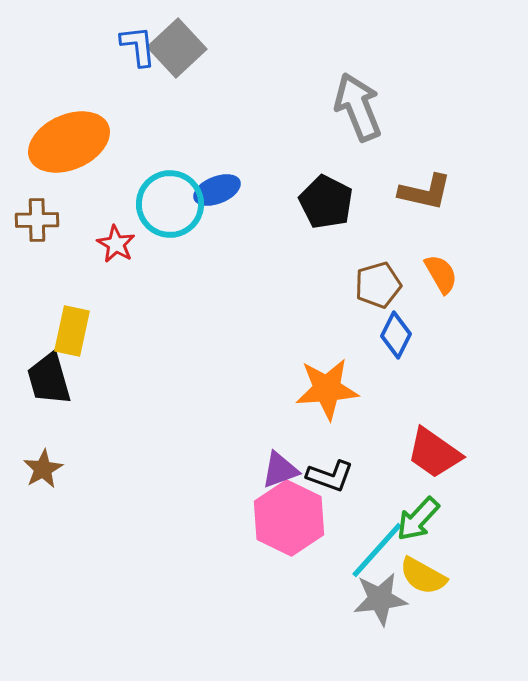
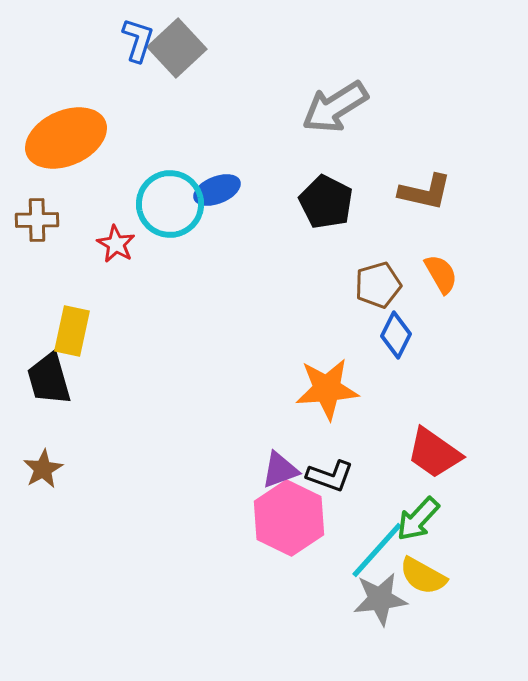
blue L-shape: moved 6 px up; rotated 24 degrees clockwise
gray arrow: moved 23 px left; rotated 100 degrees counterclockwise
orange ellipse: moved 3 px left, 4 px up
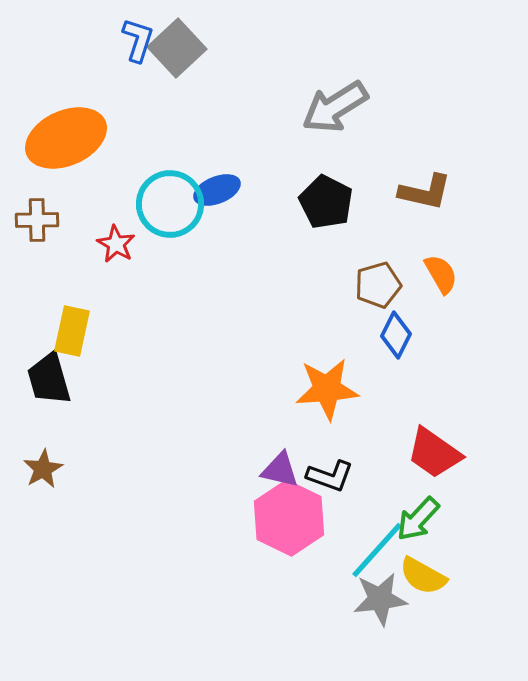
purple triangle: rotated 33 degrees clockwise
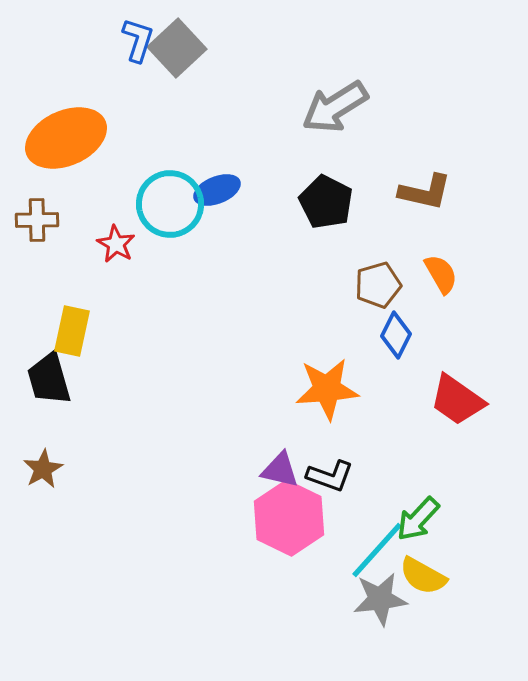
red trapezoid: moved 23 px right, 53 px up
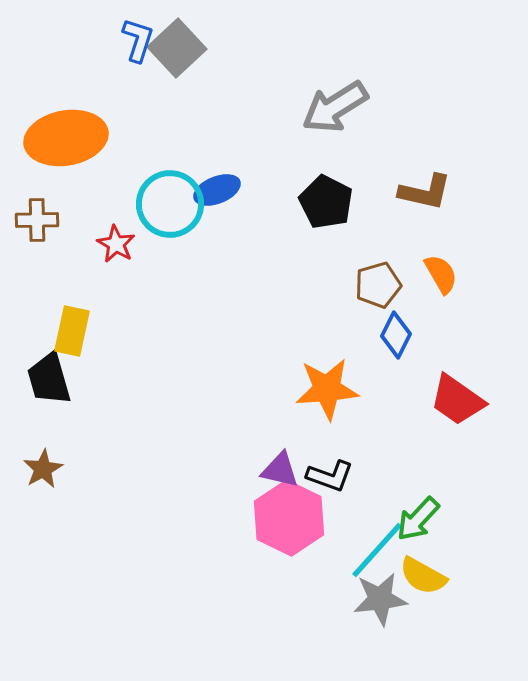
orange ellipse: rotated 14 degrees clockwise
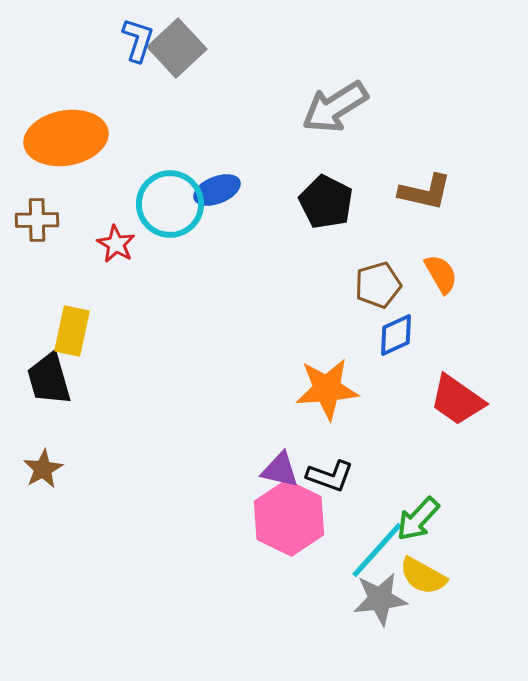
blue diamond: rotated 39 degrees clockwise
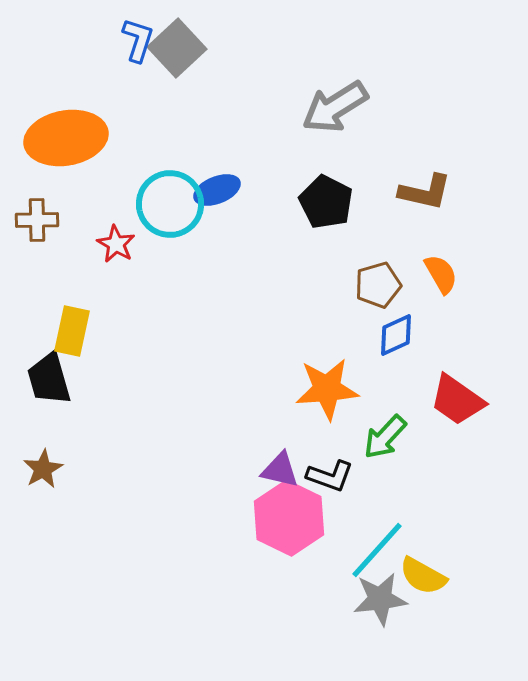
green arrow: moved 33 px left, 82 px up
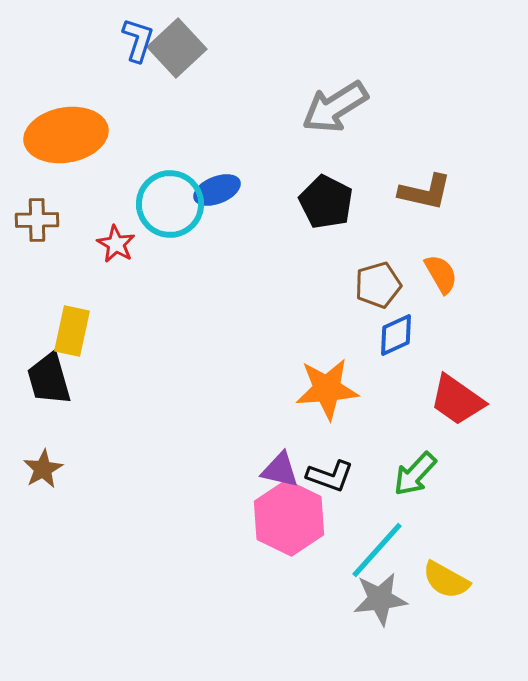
orange ellipse: moved 3 px up
green arrow: moved 30 px right, 37 px down
yellow semicircle: moved 23 px right, 4 px down
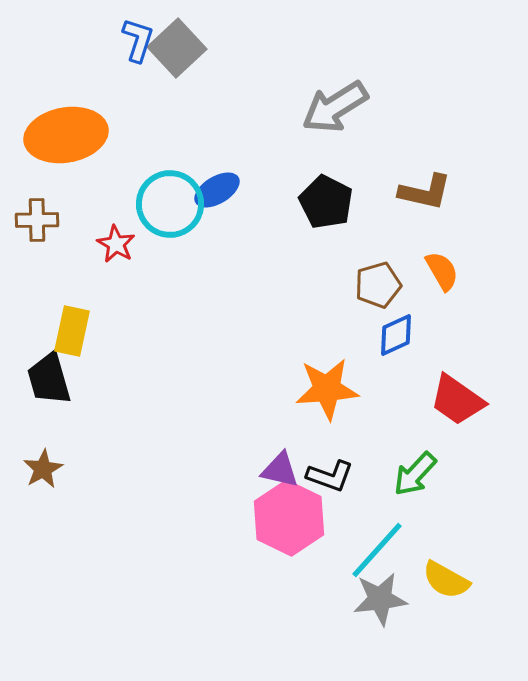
blue ellipse: rotated 9 degrees counterclockwise
orange semicircle: moved 1 px right, 3 px up
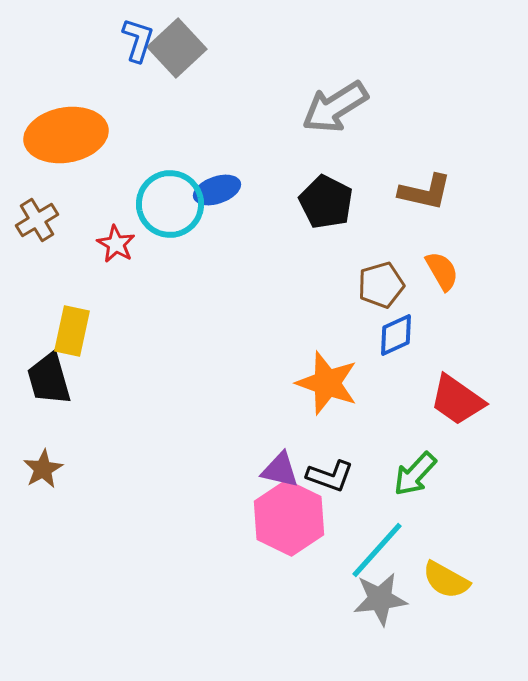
blue ellipse: rotated 12 degrees clockwise
brown cross: rotated 30 degrees counterclockwise
brown pentagon: moved 3 px right
orange star: moved 6 px up; rotated 24 degrees clockwise
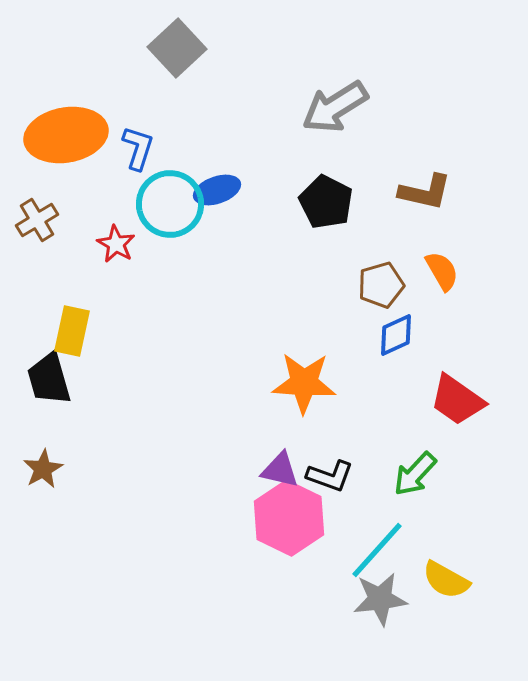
blue L-shape: moved 108 px down
orange star: moved 23 px left; rotated 16 degrees counterclockwise
